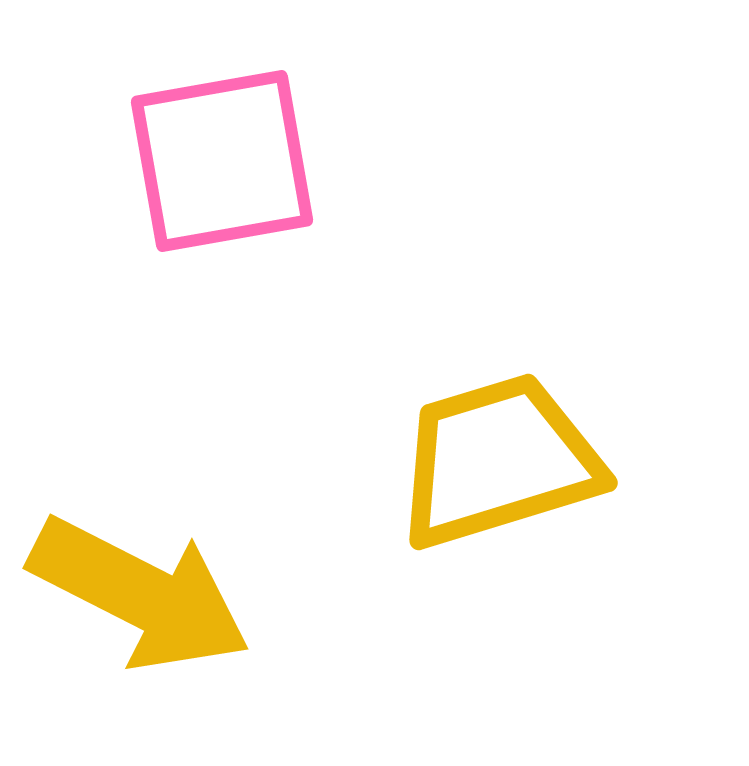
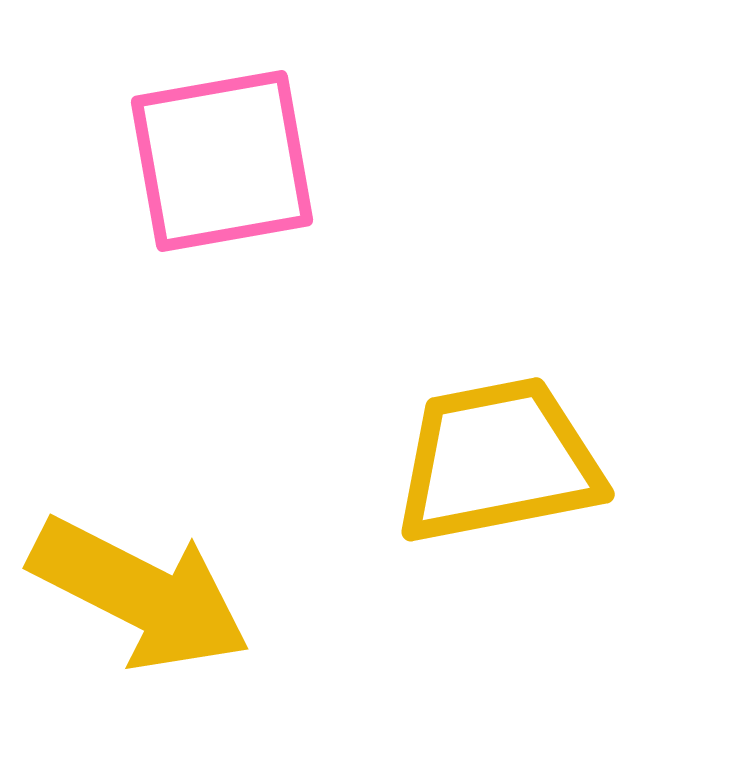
yellow trapezoid: rotated 6 degrees clockwise
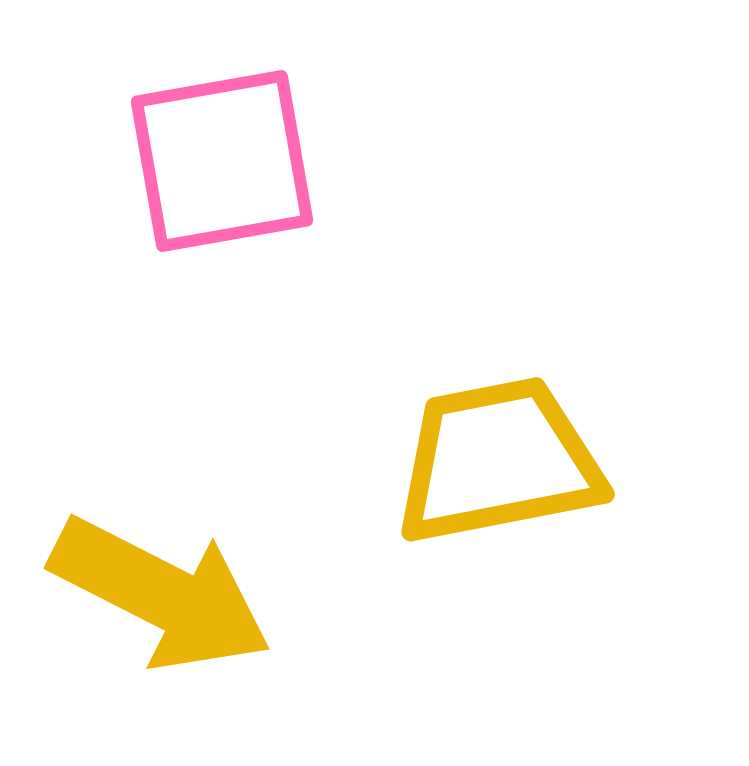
yellow arrow: moved 21 px right
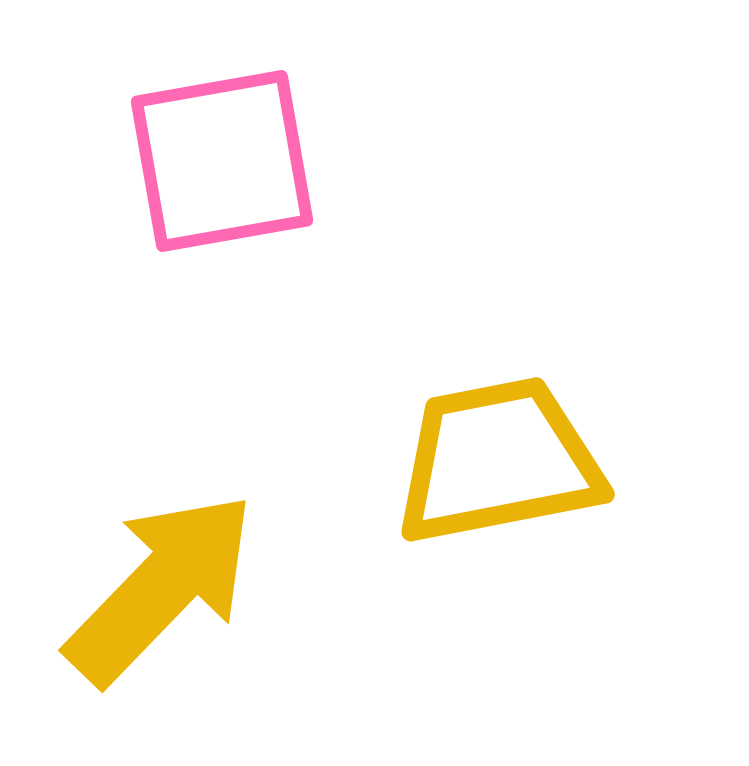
yellow arrow: moved 6 px up; rotated 73 degrees counterclockwise
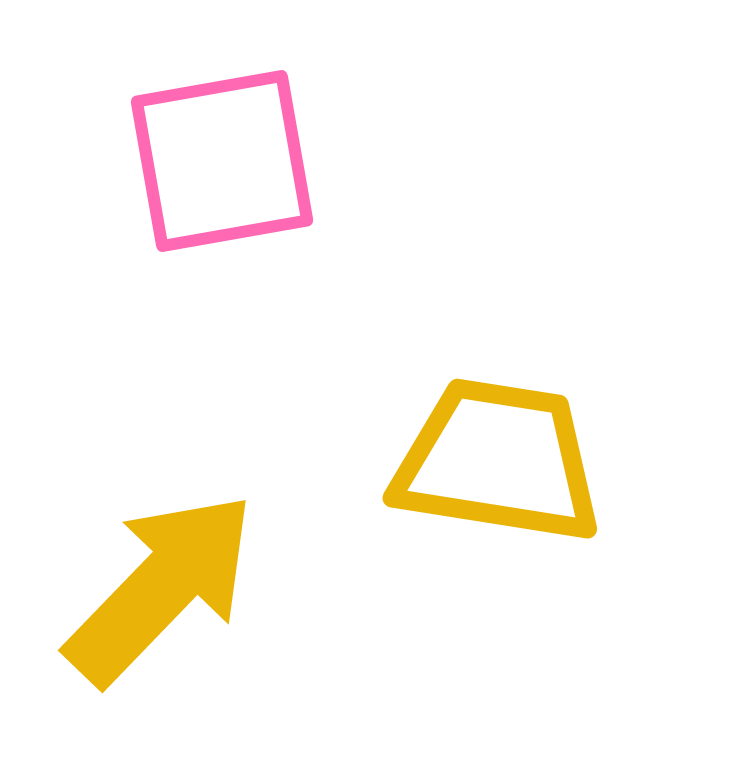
yellow trapezoid: rotated 20 degrees clockwise
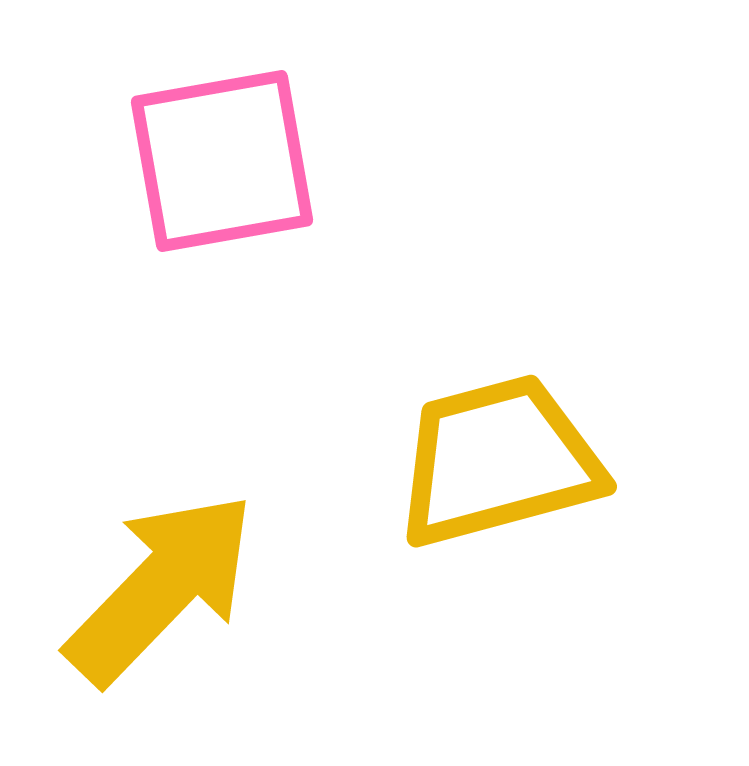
yellow trapezoid: rotated 24 degrees counterclockwise
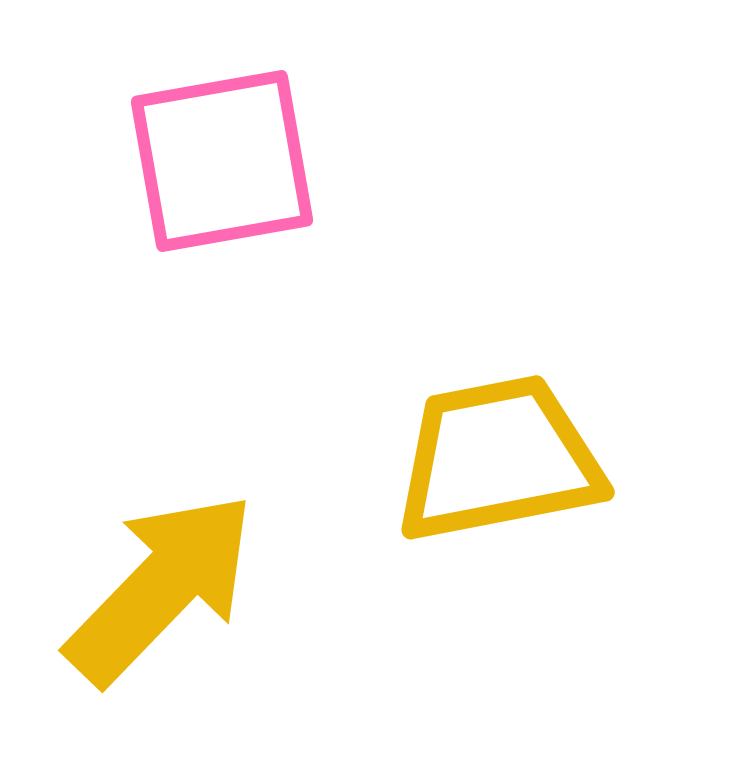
yellow trapezoid: moved 2 px up; rotated 4 degrees clockwise
